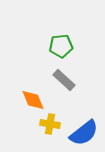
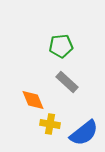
gray rectangle: moved 3 px right, 2 px down
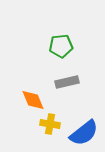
gray rectangle: rotated 55 degrees counterclockwise
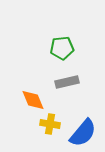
green pentagon: moved 1 px right, 2 px down
blue semicircle: moved 1 px left; rotated 12 degrees counterclockwise
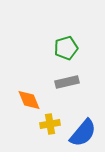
green pentagon: moved 4 px right; rotated 10 degrees counterclockwise
orange diamond: moved 4 px left
yellow cross: rotated 18 degrees counterclockwise
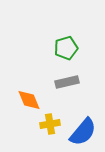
blue semicircle: moved 1 px up
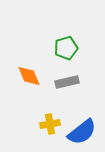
orange diamond: moved 24 px up
blue semicircle: moved 1 px left; rotated 12 degrees clockwise
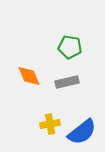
green pentagon: moved 4 px right, 1 px up; rotated 25 degrees clockwise
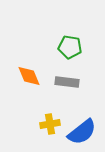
gray rectangle: rotated 20 degrees clockwise
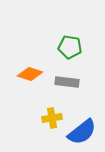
orange diamond: moved 1 px right, 2 px up; rotated 50 degrees counterclockwise
yellow cross: moved 2 px right, 6 px up
